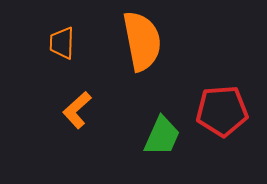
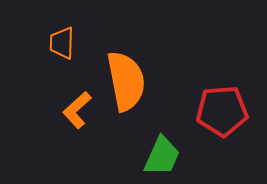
orange semicircle: moved 16 px left, 40 px down
green trapezoid: moved 20 px down
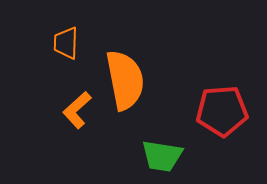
orange trapezoid: moved 4 px right
orange semicircle: moved 1 px left, 1 px up
green trapezoid: rotated 75 degrees clockwise
